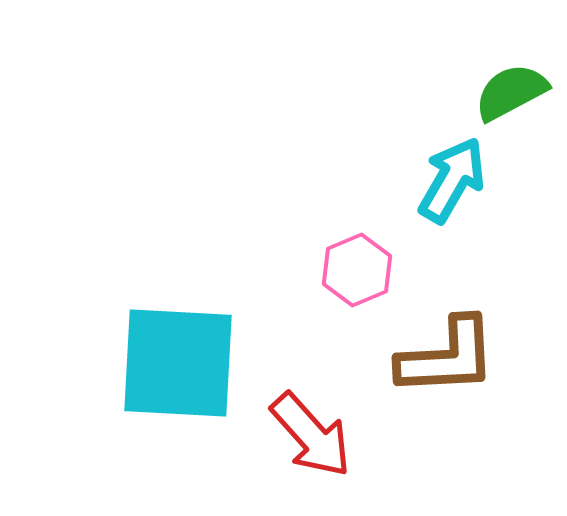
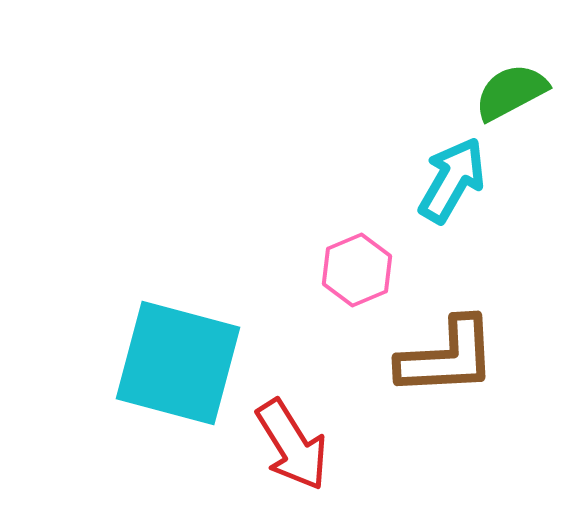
cyan square: rotated 12 degrees clockwise
red arrow: moved 19 px left, 10 px down; rotated 10 degrees clockwise
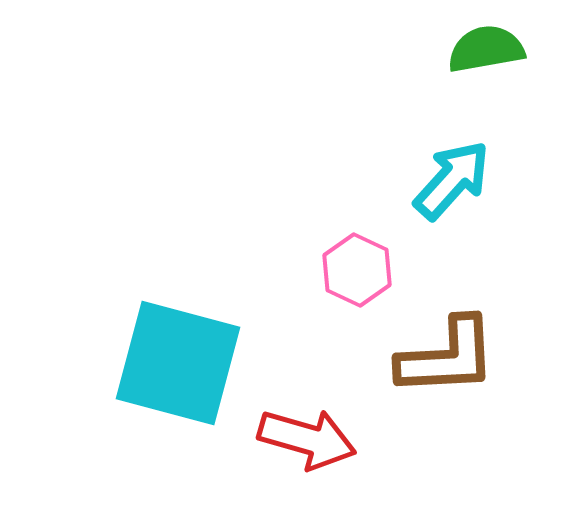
green semicircle: moved 25 px left, 43 px up; rotated 18 degrees clockwise
cyan arrow: rotated 12 degrees clockwise
pink hexagon: rotated 12 degrees counterclockwise
red arrow: moved 15 px right, 6 px up; rotated 42 degrees counterclockwise
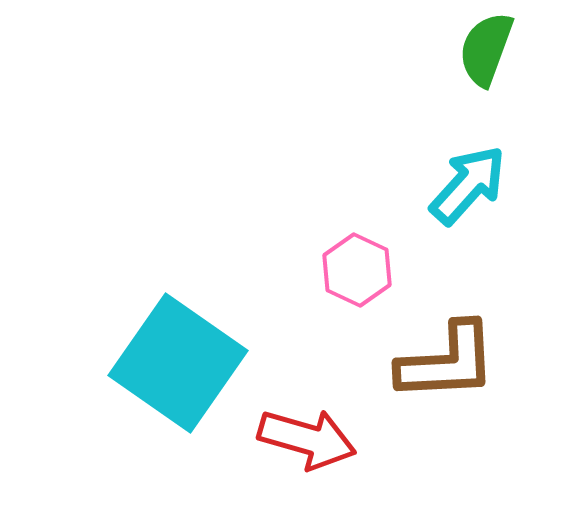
green semicircle: rotated 60 degrees counterclockwise
cyan arrow: moved 16 px right, 5 px down
brown L-shape: moved 5 px down
cyan square: rotated 20 degrees clockwise
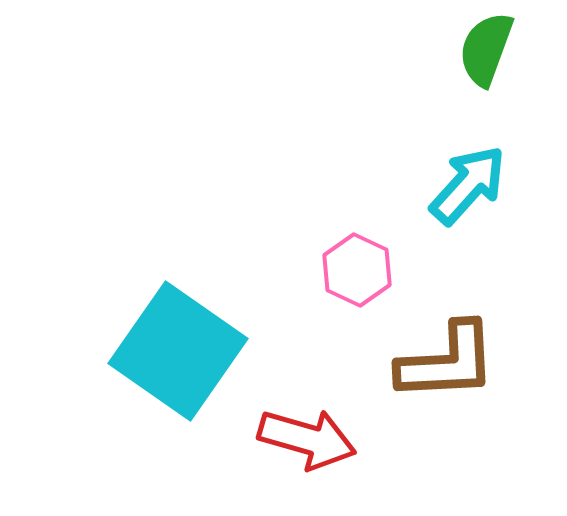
cyan square: moved 12 px up
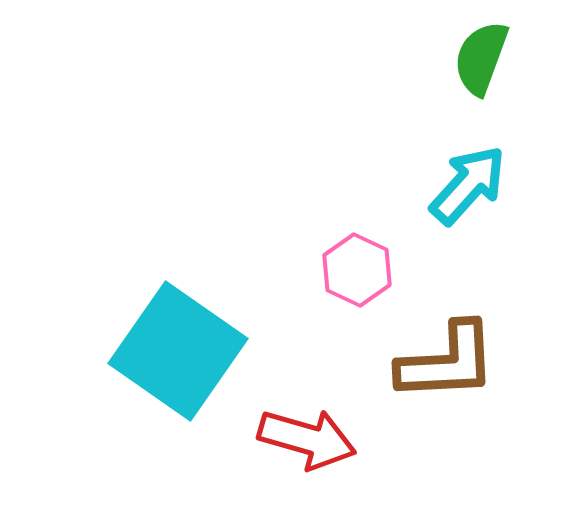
green semicircle: moved 5 px left, 9 px down
